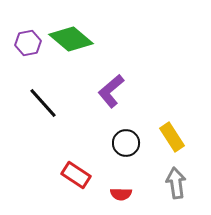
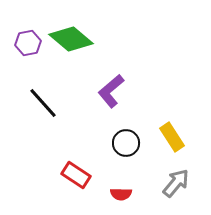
gray arrow: rotated 48 degrees clockwise
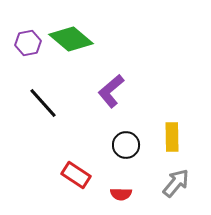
yellow rectangle: rotated 32 degrees clockwise
black circle: moved 2 px down
